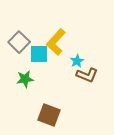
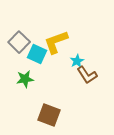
yellow L-shape: rotated 28 degrees clockwise
cyan square: moved 2 px left; rotated 24 degrees clockwise
brown L-shape: rotated 35 degrees clockwise
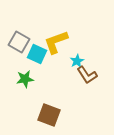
gray square: rotated 15 degrees counterclockwise
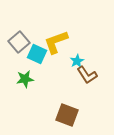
gray square: rotated 20 degrees clockwise
brown square: moved 18 px right
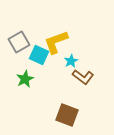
gray square: rotated 10 degrees clockwise
cyan square: moved 2 px right, 1 px down
cyan star: moved 6 px left
brown L-shape: moved 4 px left, 2 px down; rotated 20 degrees counterclockwise
green star: rotated 18 degrees counterclockwise
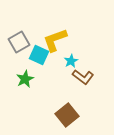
yellow L-shape: moved 1 px left, 2 px up
brown square: rotated 30 degrees clockwise
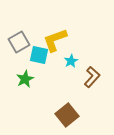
cyan square: rotated 12 degrees counterclockwise
brown L-shape: moved 9 px right; rotated 85 degrees counterclockwise
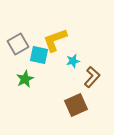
gray square: moved 1 px left, 2 px down
cyan star: moved 2 px right; rotated 16 degrees clockwise
brown square: moved 9 px right, 10 px up; rotated 15 degrees clockwise
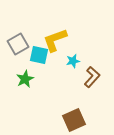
brown square: moved 2 px left, 15 px down
